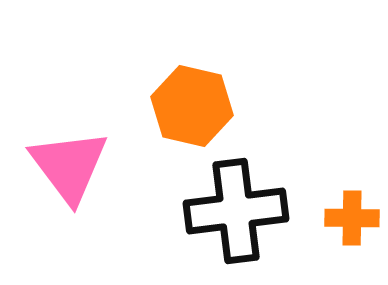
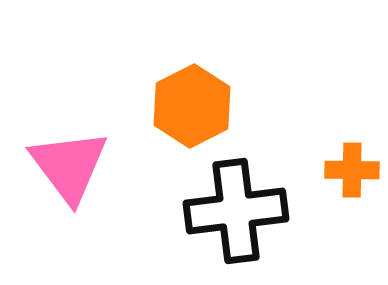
orange hexagon: rotated 20 degrees clockwise
orange cross: moved 48 px up
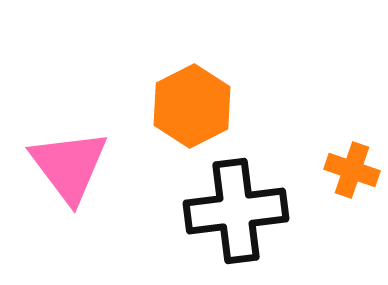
orange cross: rotated 18 degrees clockwise
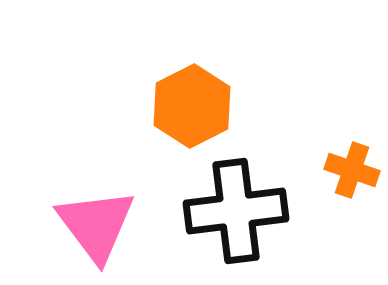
pink triangle: moved 27 px right, 59 px down
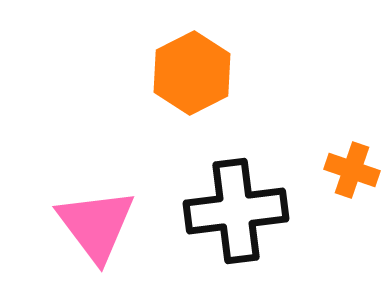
orange hexagon: moved 33 px up
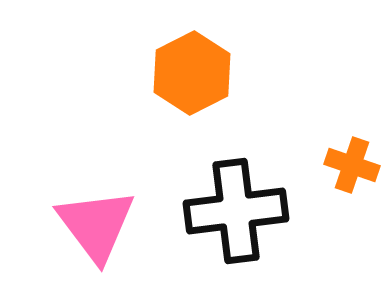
orange cross: moved 5 px up
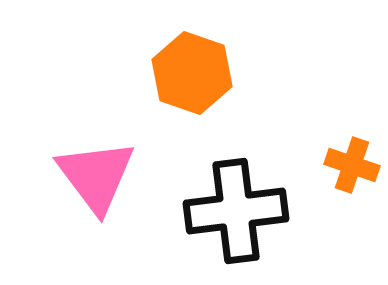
orange hexagon: rotated 14 degrees counterclockwise
pink triangle: moved 49 px up
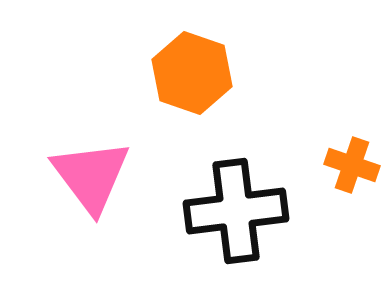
pink triangle: moved 5 px left
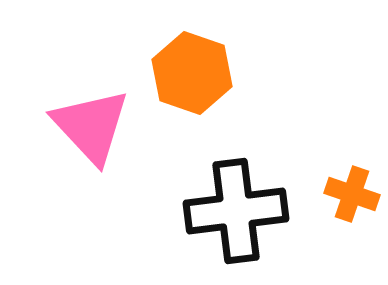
orange cross: moved 29 px down
pink triangle: moved 50 px up; rotated 6 degrees counterclockwise
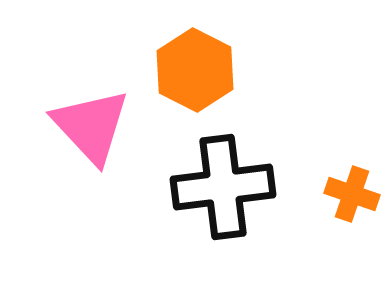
orange hexagon: moved 3 px right, 3 px up; rotated 8 degrees clockwise
black cross: moved 13 px left, 24 px up
